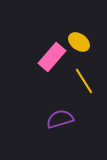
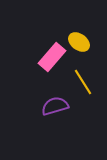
yellow line: moved 1 px left, 1 px down
purple semicircle: moved 5 px left, 13 px up
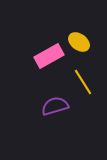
pink rectangle: moved 3 px left, 1 px up; rotated 20 degrees clockwise
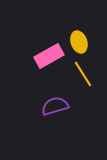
yellow ellipse: rotated 35 degrees clockwise
yellow line: moved 8 px up
